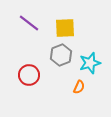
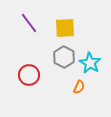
purple line: rotated 15 degrees clockwise
gray hexagon: moved 3 px right, 2 px down; rotated 10 degrees counterclockwise
cyan star: rotated 25 degrees counterclockwise
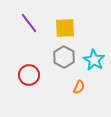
cyan star: moved 4 px right, 3 px up
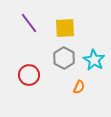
gray hexagon: moved 1 px down
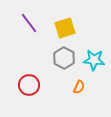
yellow square: rotated 15 degrees counterclockwise
cyan star: rotated 25 degrees counterclockwise
red circle: moved 10 px down
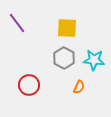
purple line: moved 12 px left
yellow square: moved 2 px right; rotated 20 degrees clockwise
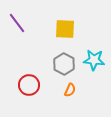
yellow square: moved 2 px left, 1 px down
gray hexagon: moved 6 px down
orange semicircle: moved 9 px left, 3 px down
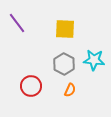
red circle: moved 2 px right, 1 px down
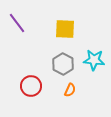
gray hexagon: moved 1 px left
